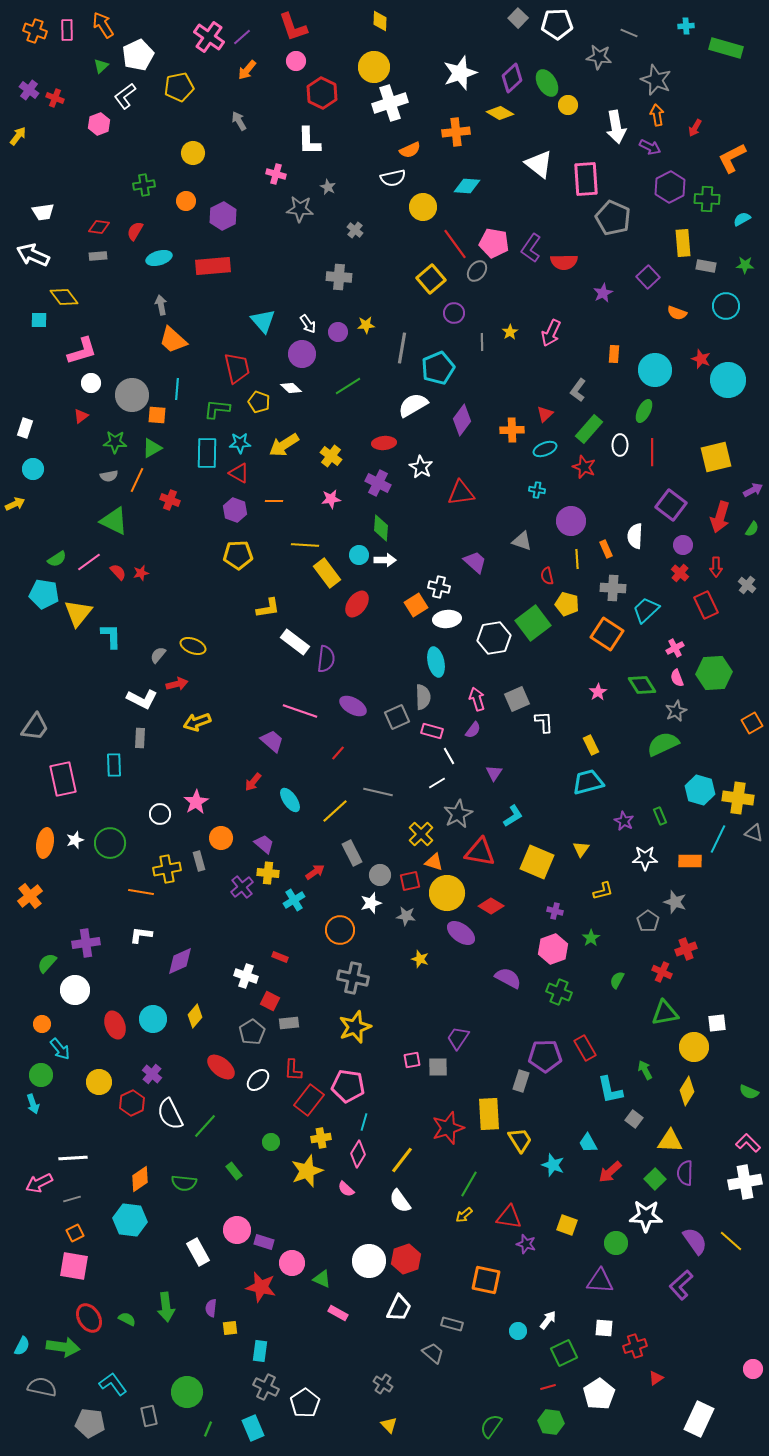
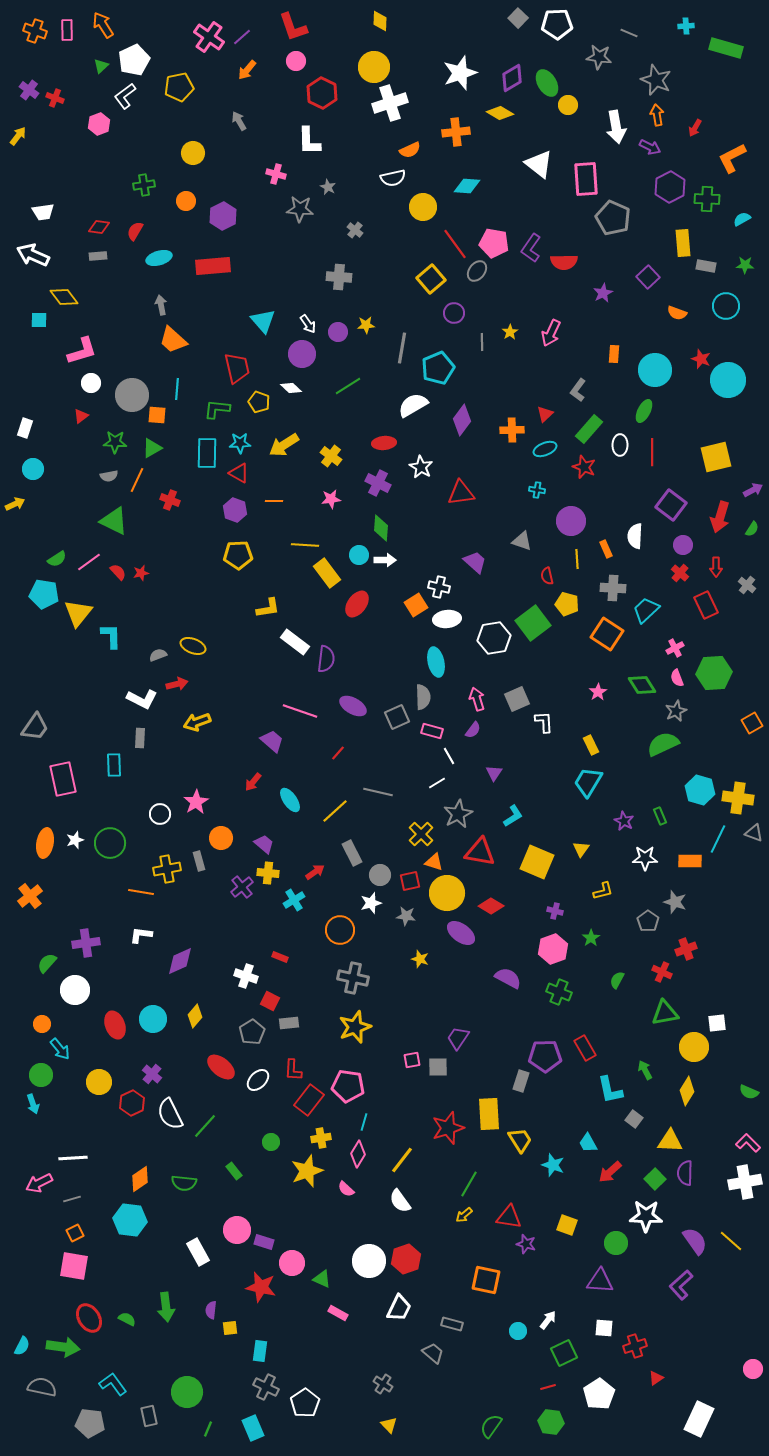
white pentagon at (138, 55): moved 4 px left, 5 px down
purple diamond at (512, 78): rotated 12 degrees clockwise
gray semicircle at (158, 655): rotated 30 degrees clockwise
cyan trapezoid at (588, 782): rotated 44 degrees counterclockwise
purple semicircle at (211, 1308): moved 2 px down
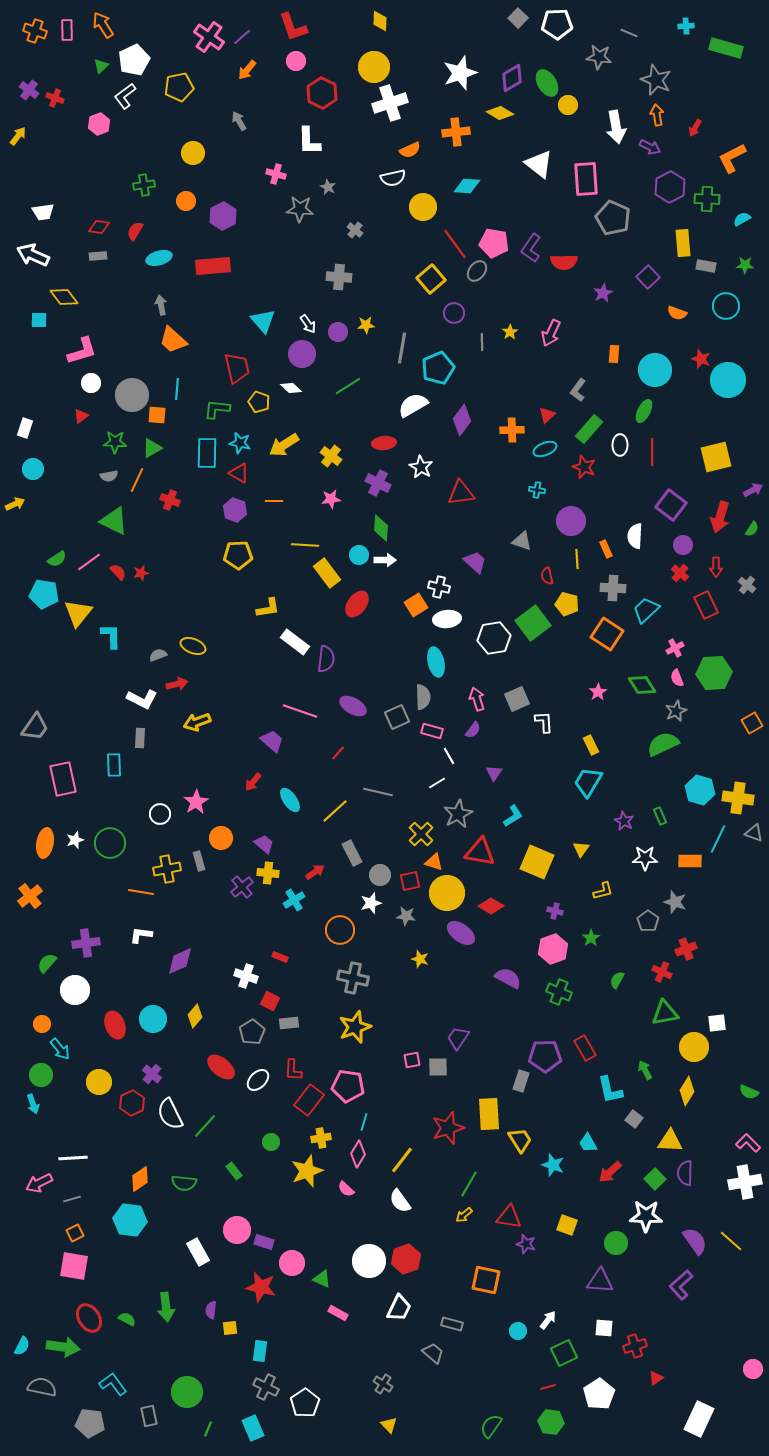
red triangle at (545, 414): moved 2 px right, 1 px down
cyan star at (240, 443): rotated 15 degrees clockwise
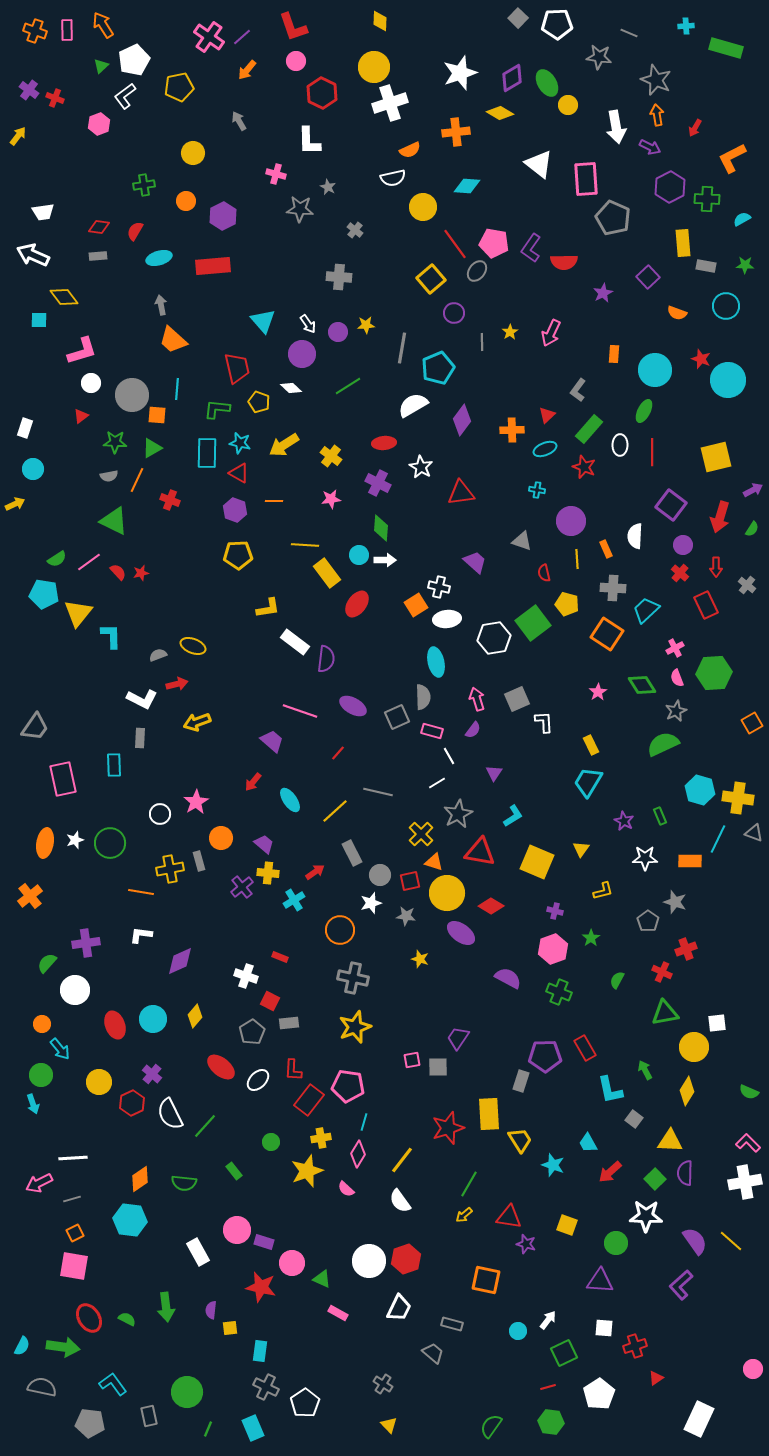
red semicircle at (547, 576): moved 3 px left, 3 px up
yellow cross at (167, 869): moved 3 px right
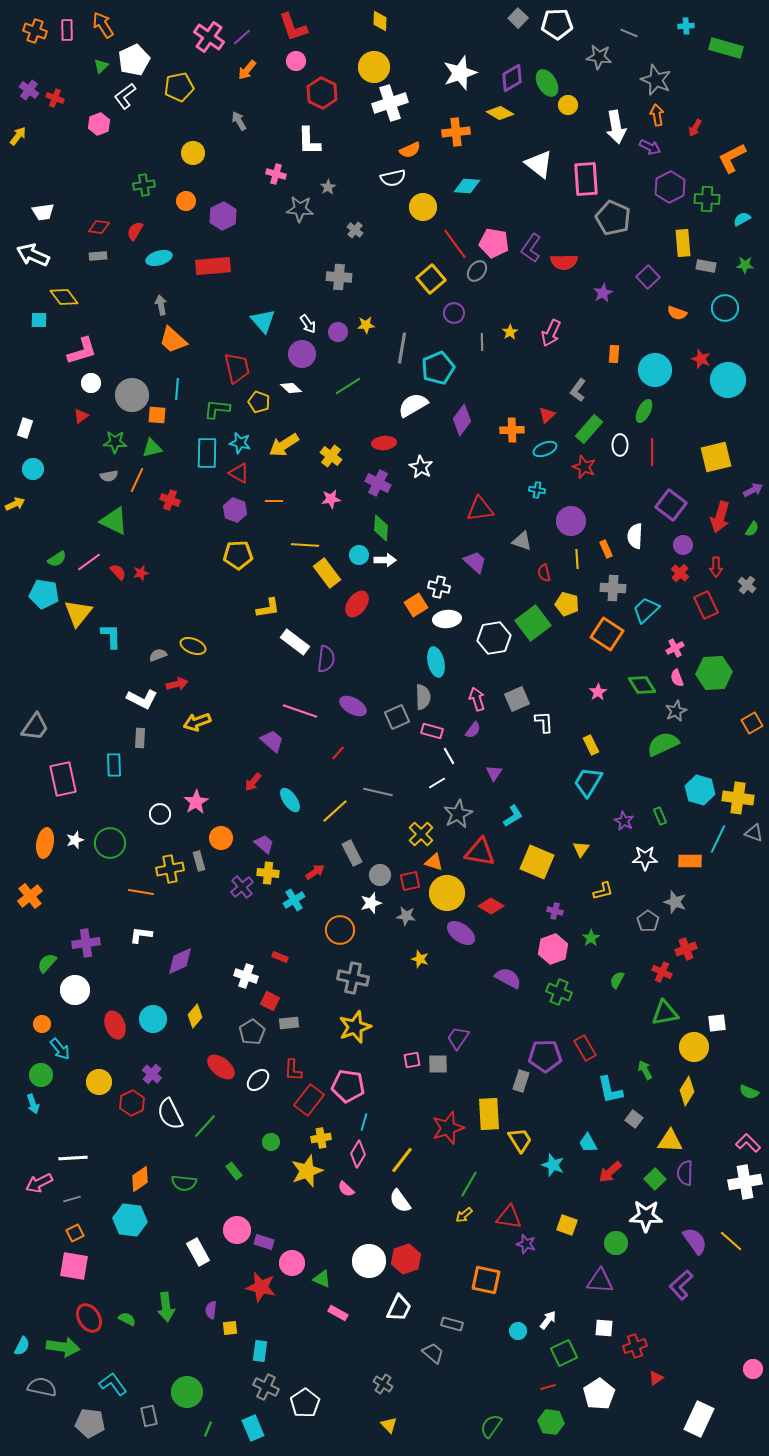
gray star at (328, 187): rotated 14 degrees clockwise
cyan circle at (726, 306): moved 1 px left, 2 px down
green triangle at (152, 448): rotated 15 degrees clockwise
red triangle at (461, 493): moved 19 px right, 16 px down
gray square at (438, 1067): moved 3 px up
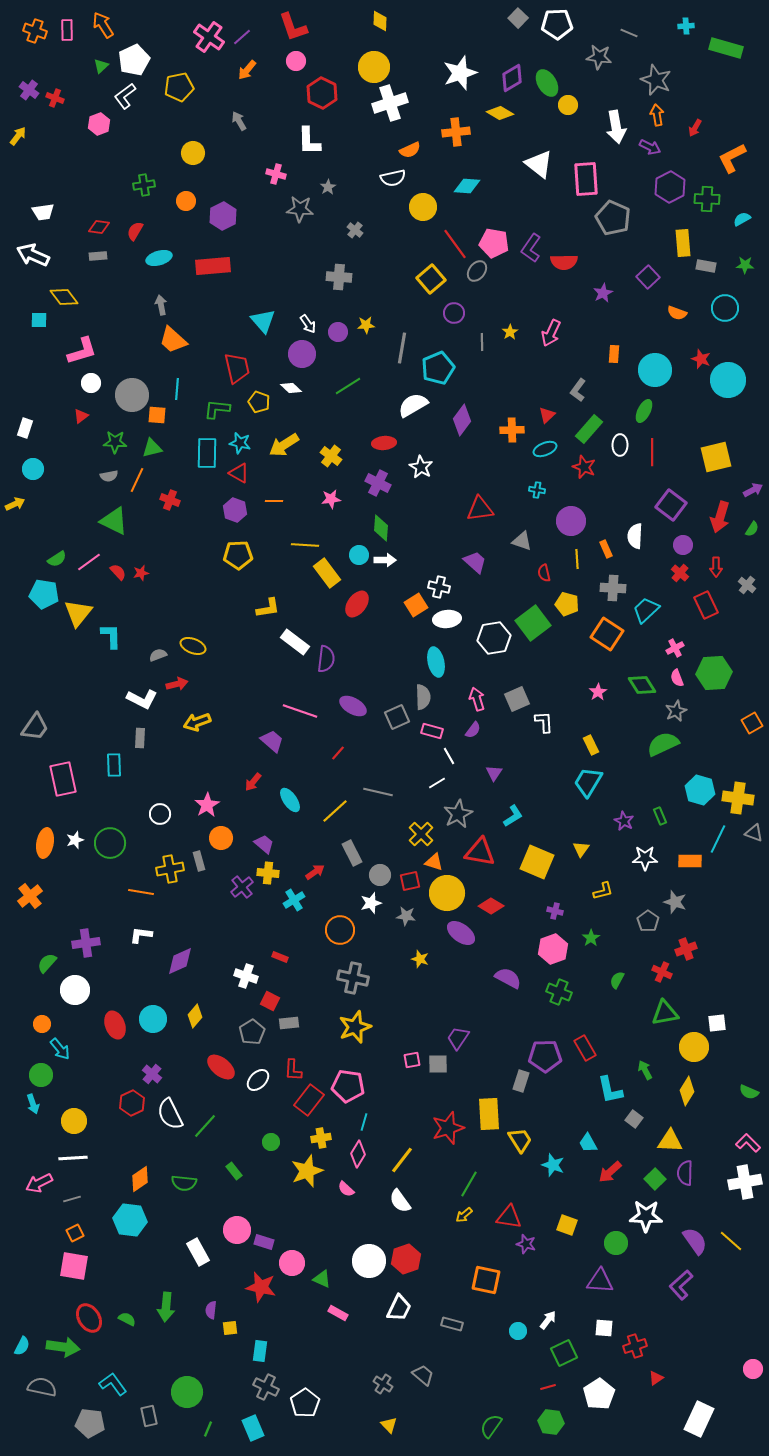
pink star at (196, 802): moved 11 px right, 3 px down
yellow circle at (99, 1082): moved 25 px left, 39 px down
green arrow at (166, 1307): rotated 12 degrees clockwise
gray trapezoid at (433, 1353): moved 10 px left, 22 px down
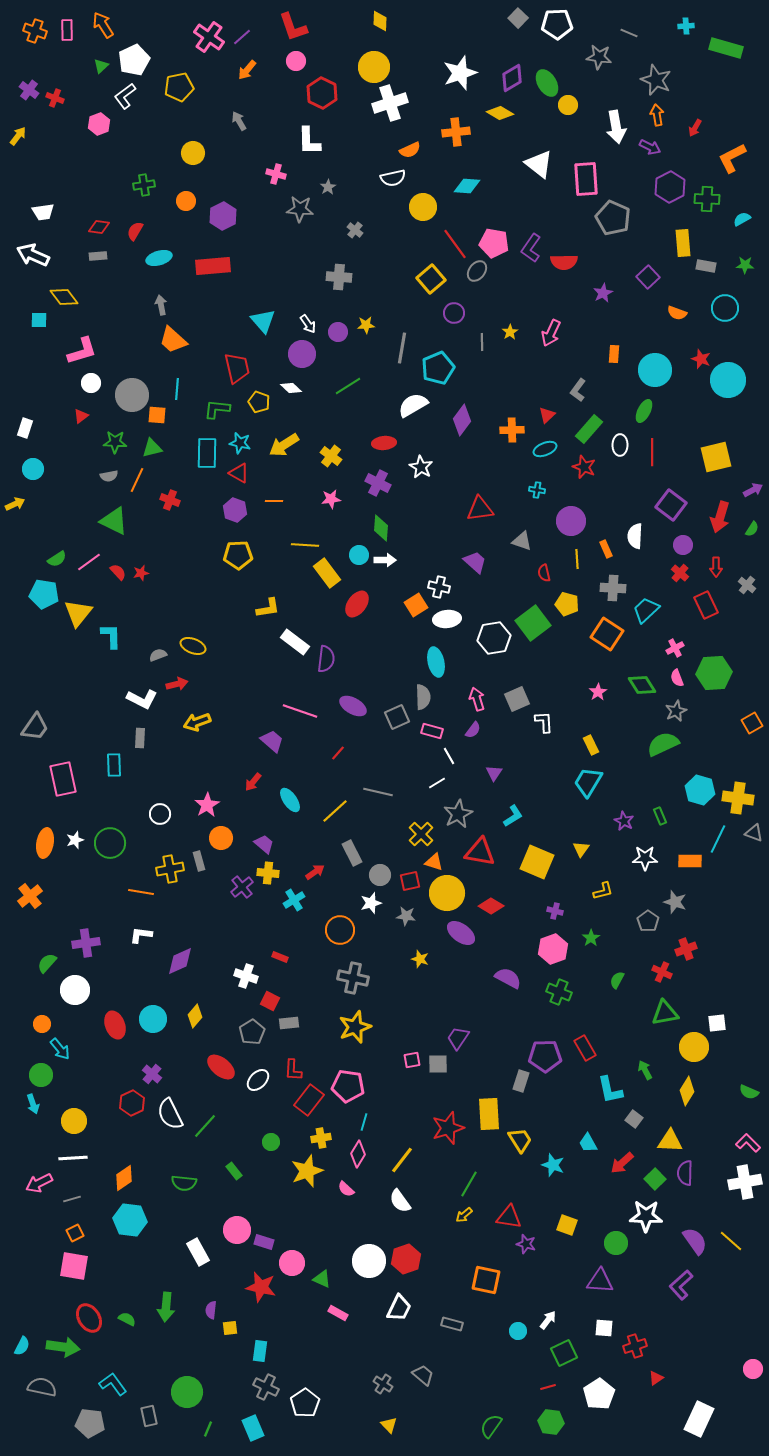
red arrow at (610, 1172): moved 12 px right, 9 px up
orange diamond at (140, 1179): moved 16 px left, 1 px up
